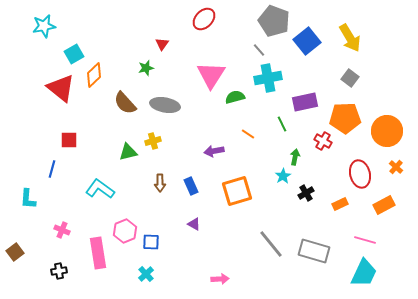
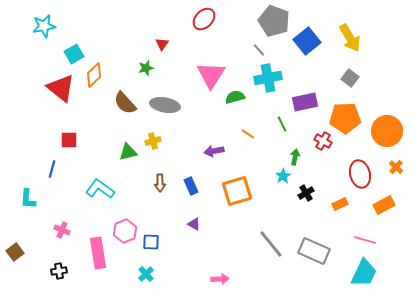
gray rectangle at (314, 251): rotated 8 degrees clockwise
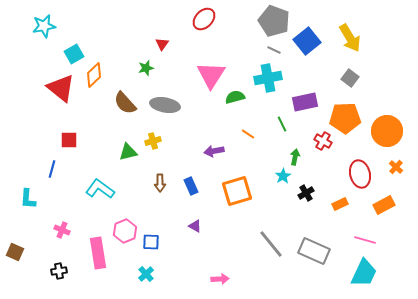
gray line at (259, 50): moved 15 px right; rotated 24 degrees counterclockwise
purple triangle at (194, 224): moved 1 px right, 2 px down
brown square at (15, 252): rotated 30 degrees counterclockwise
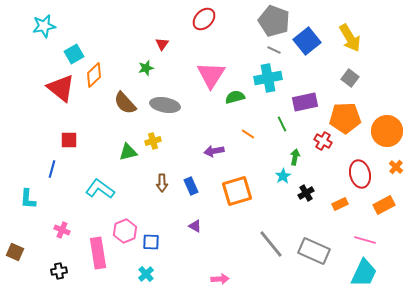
brown arrow at (160, 183): moved 2 px right
